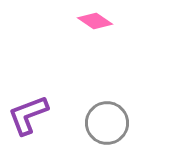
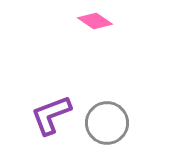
purple L-shape: moved 23 px right
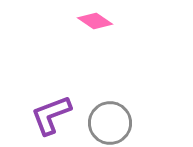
gray circle: moved 3 px right
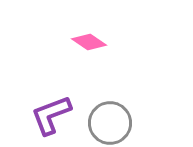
pink diamond: moved 6 px left, 21 px down
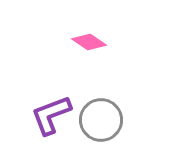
gray circle: moved 9 px left, 3 px up
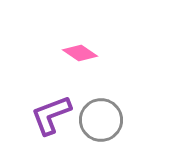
pink diamond: moved 9 px left, 11 px down
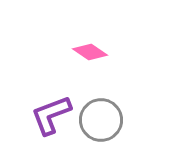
pink diamond: moved 10 px right, 1 px up
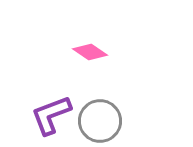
gray circle: moved 1 px left, 1 px down
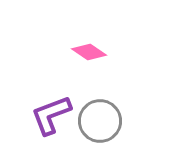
pink diamond: moved 1 px left
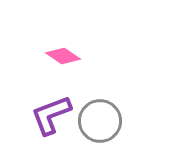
pink diamond: moved 26 px left, 4 px down
